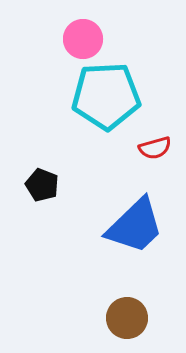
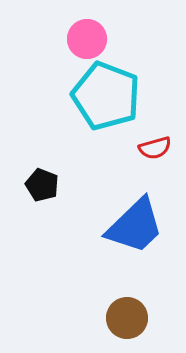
pink circle: moved 4 px right
cyan pentagon: rotated 24 degrees clockwise
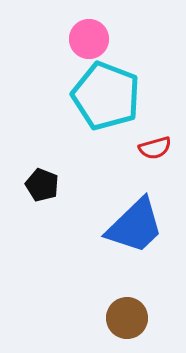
pink circle: moved 2 px right
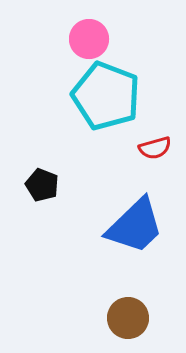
brown circle: moved 1 px right
